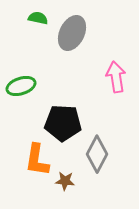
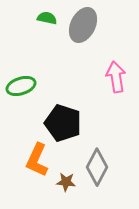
green semicircle: moved 9 px right
gray ellipse: moved 11 px right, 8 px up
black pentagon: rotated 15 degrees clockwise
gray diamond: moved 13 px down
orange L-shape: rotated 16 degrees clockwise
brown star: moved 1 px right, 1 px down
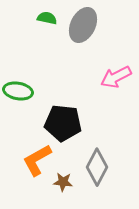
pink arrow: rotated 108 degrees counterclockwise
green ellipse: moved 3 px left, 5 px down; rotated 28 degrees clockwise
black pentagon: rotated 12 degrees counterclockwise
orange L-shape: rotated 36 degrees clockwise
brown star: moved 3 px left
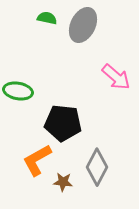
pink arrow: rotated 112 degrees counterclockwise
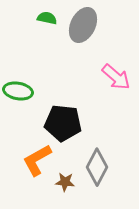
brown star: moved 2 px right
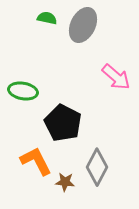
green ellipse: moved 5 px right
black pentagon: rotated 21 degrees clockwise
orange L-shape: moved 1 px left, 1 px down; rotated 92 degrees clockwise
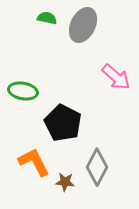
orange L-shape: moved 2 px left, 1 px down
